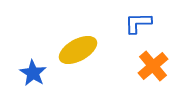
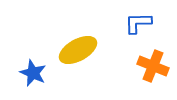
orange cross: rotated 28 degrees counterclockwise
blue star: rotated 8 degrees counterclockwise
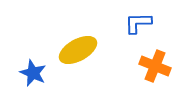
orange cross: moved 2 px right
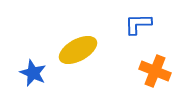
blue L-shape: moved 1 px down
orange cross: moved 5 px down
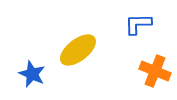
yellow ellipse: rotated 9 degrees counterclockwise
blue star: moved 1 px left, 1 px down
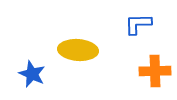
yellow ellipse: rotated 42 degrees clockwise
orange cross: rotated 24 degrees counterclockwise
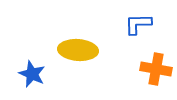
orange cross: moved 1 px right, 2 px up; rotated 12 degrees clockwise
